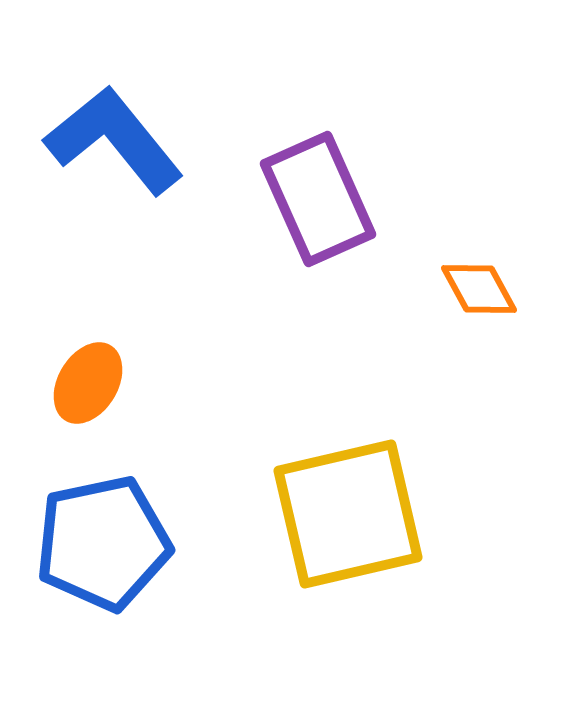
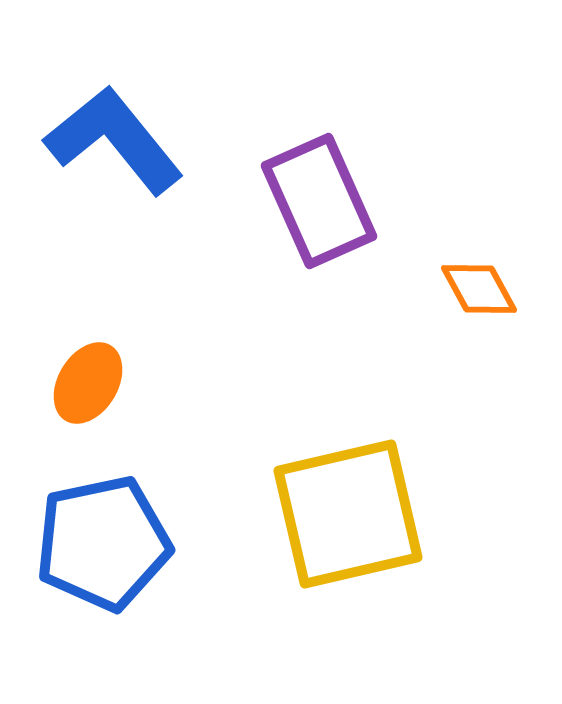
purple rectangle: moved 1 px right, 2 px down
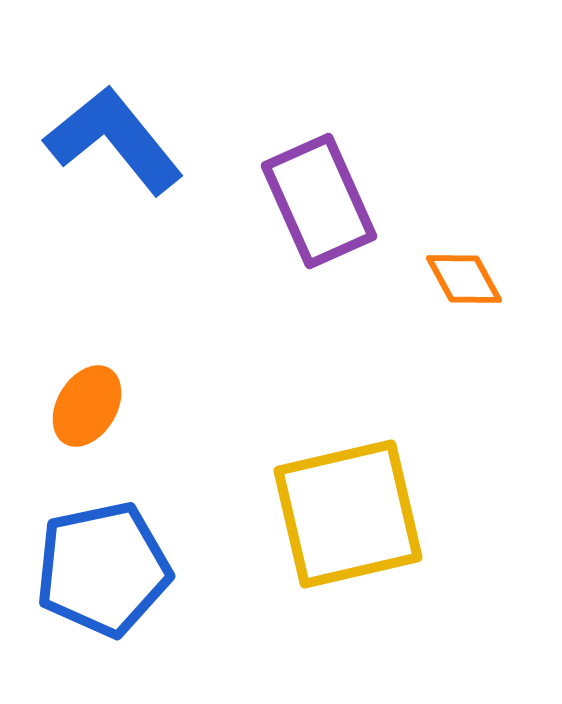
orange diamond: moved 15 px left, 10 px up
orange ellipse: moved 1 px left, 23 px down
blue pentagon: moved 26 px down
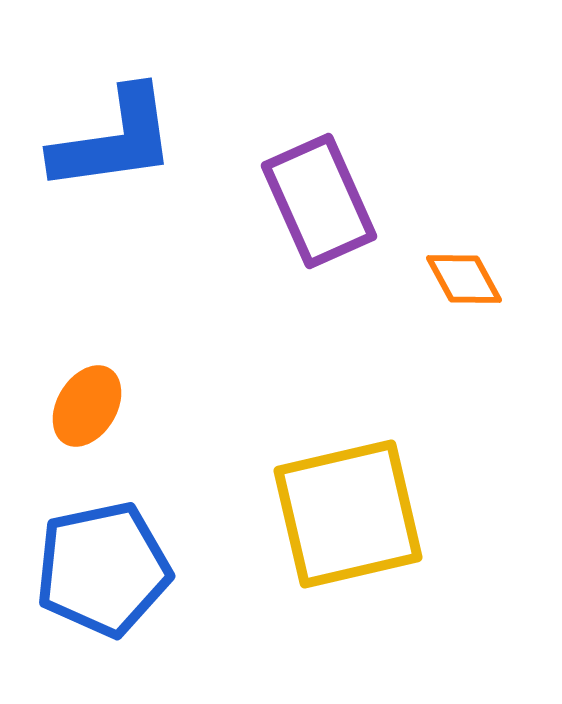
blue L-shape: rotated 121 degrees clockwise
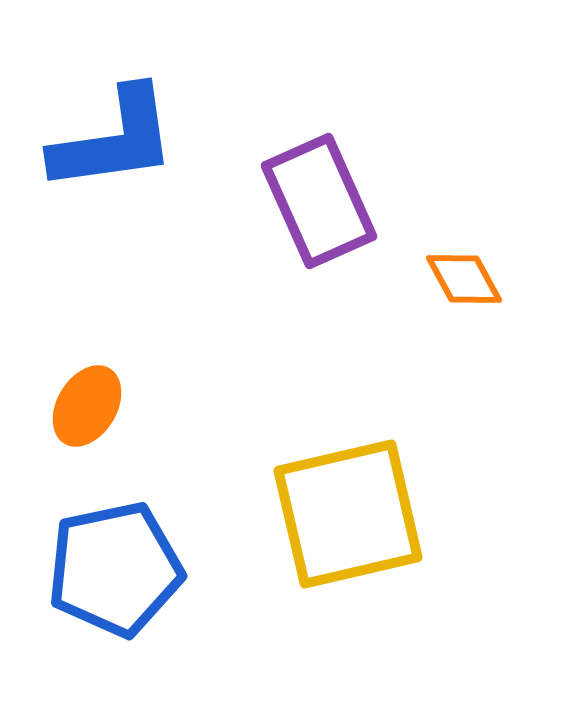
blue pentagon: moved 12 px right
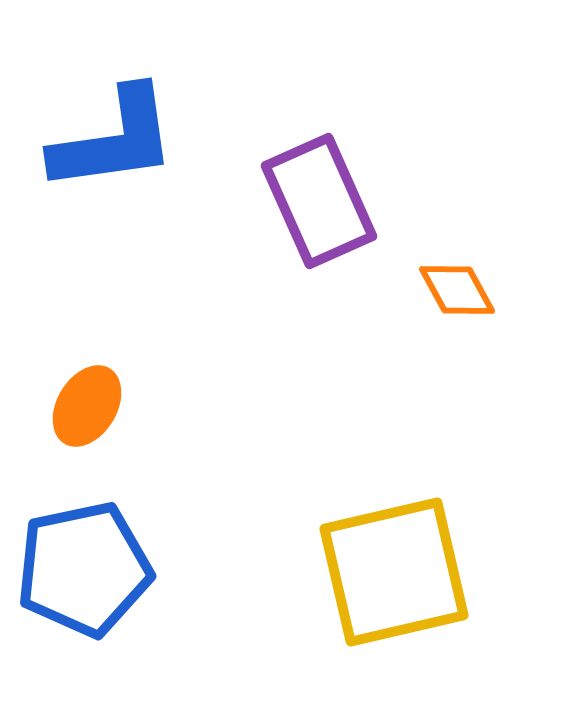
orange diamond: moved 7 px left, 11 px down
yellow square: moved 46 px right, 58 px down
blue pentagon: moved 31 px left
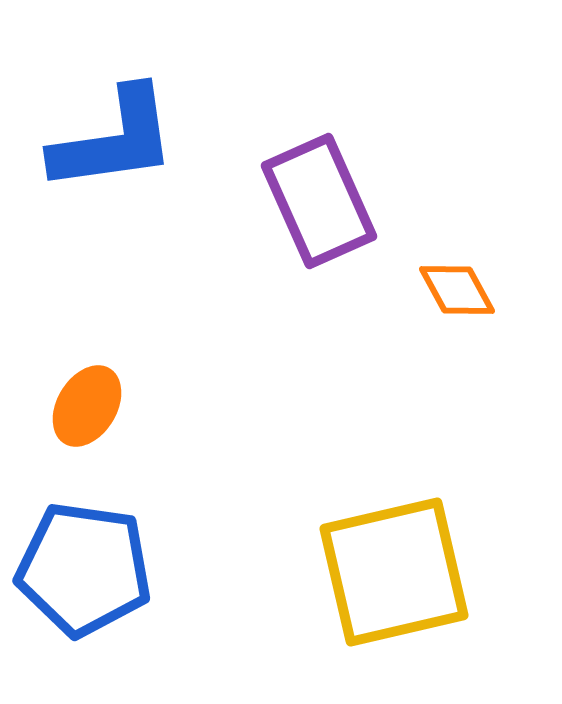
blue pentagon: rotated 20 degrees clockwise
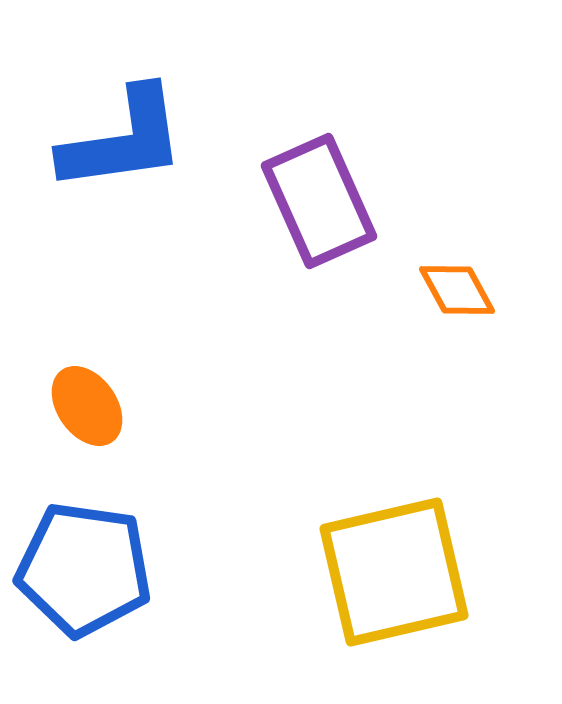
blue L-shape: moved 9 px right
orange ellipse: rotated 66 degrees counterclockwise
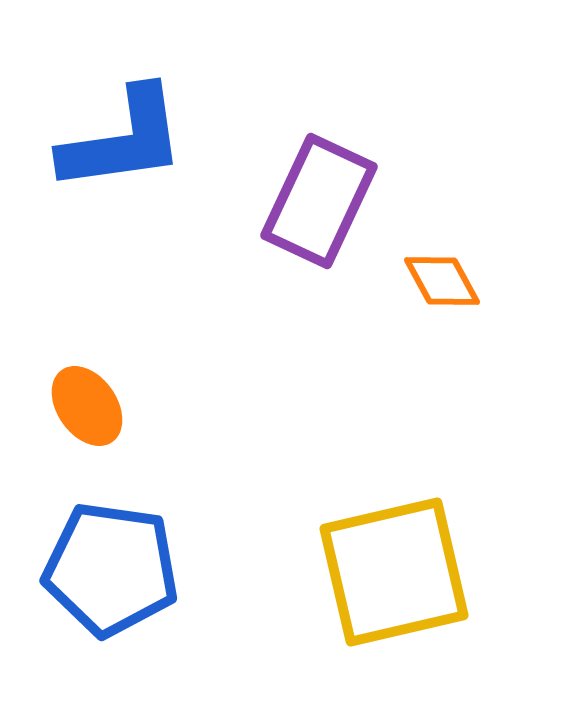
purple rectangle: rotated 49 degrees clockwise
orange diamond: moved 15 px left, 9 px up
blue pentagon: moved 27 px right
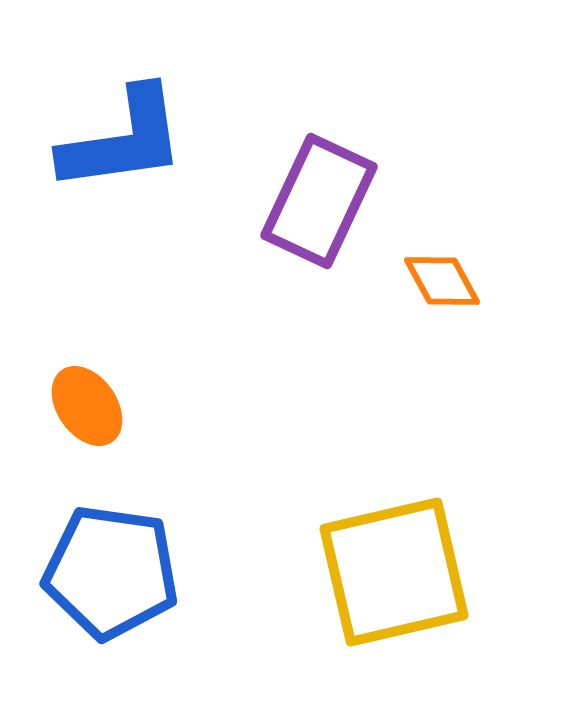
blue pentagon: moved 3 px down
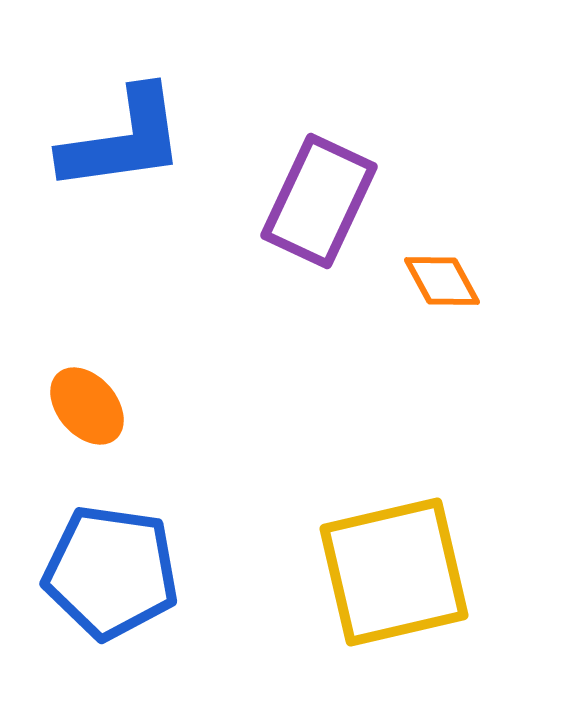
orange ellipse: rotated 6 degrees counterclockwise
